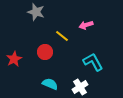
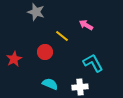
pink arrow: rotated 48 degrees clockwise
cyan L-shape: moved 1 px down
white cross: rotated 28 degrees clockwise
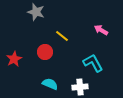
pink arrow: moved 15 px right, 5 px down
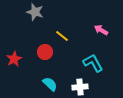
gray star: moved 1 px left
cyan semicircle: rotated 21 degrees clockwise
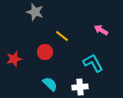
red star: rotated 14 degrees clockwise
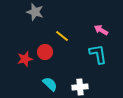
red star: moved 11 px right
cyan L-shape: moved 5 px right, 9 px up; rotated 20 degrees clockwise
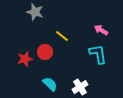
white cross: rotated 28 degrees counterclockwise
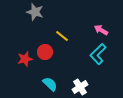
cyan L-shape: rotated 125 degrees counterclockwise
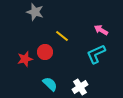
cyan L-shape: moved 2 px left; rotated 20 degrees clockwise
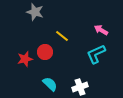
white cross: rotated 14 degrees clockwise
